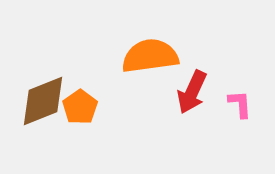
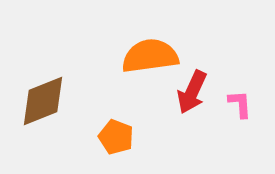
orange pentagon: moved 36 px right, 30 px down; rotated 16 degrees counterclockwise
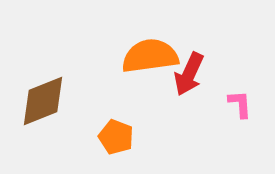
red arrow: moved 3 px left, 18 px up
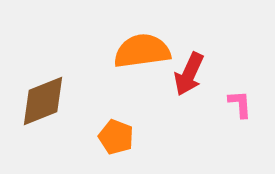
orange semicircle: moved 8 px left, 5 px up
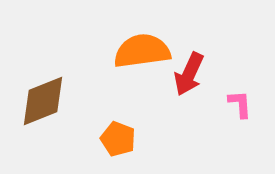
orange pentagon: moved 2 px right, 2 px down
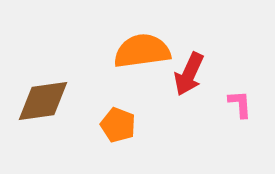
brown diamond: rotated 14 degrees clockwise
orange pentagon: moved 14 px up
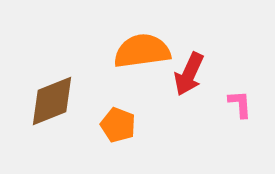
brown diamond: moved 9 px right; rotated 14 degrees counterclockwise
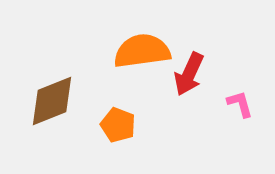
pink L-shape: rotated 12 degrees counterclockwise
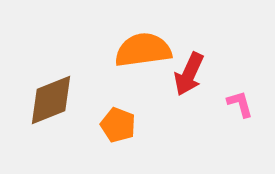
orange semicircle: moved 1 px right, 1 px up
brown diamond: moved 1 px left, 1 px up
